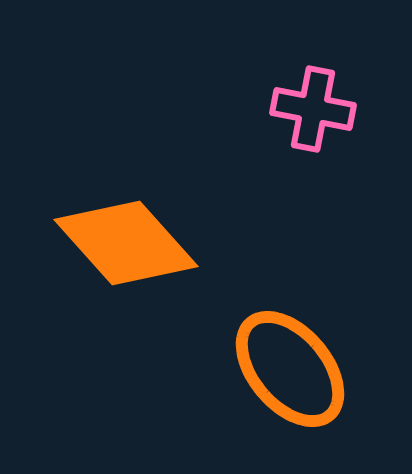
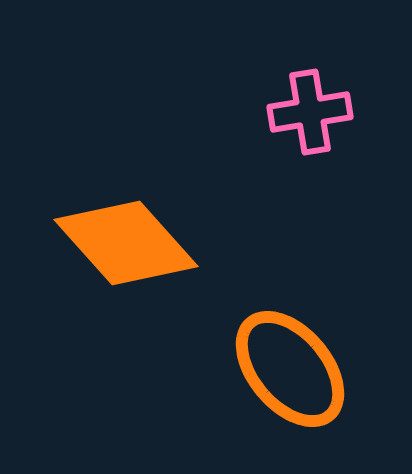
pink cross: moved 3 px left, 3 px down; rotated 20 degrees counterclockwise
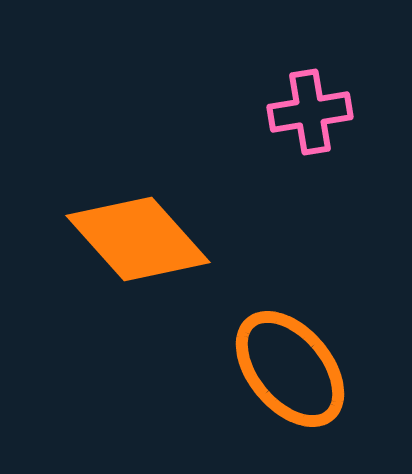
orange diamond: moved 12 px right, 4 px up
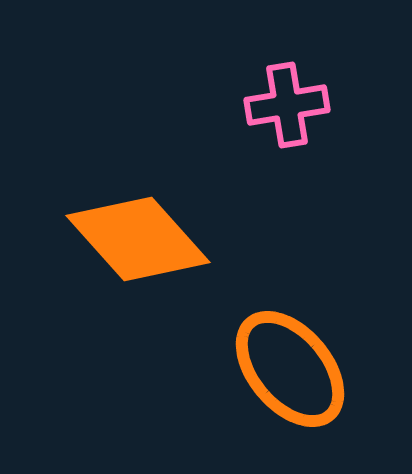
pink cross: moved 23 px left, 7 px up
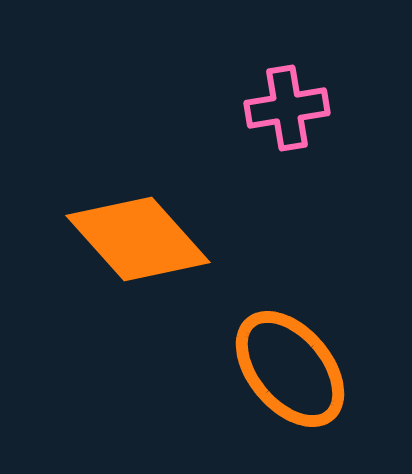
pink cross: moved 3 px down
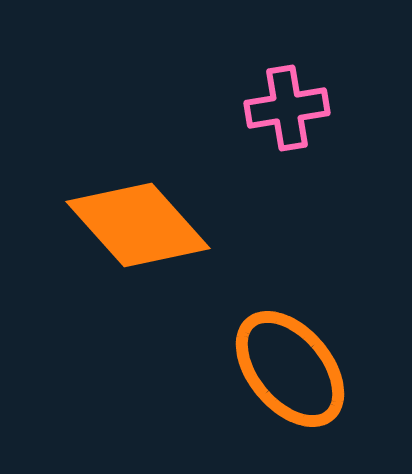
orange diamond: moved 14 px up
